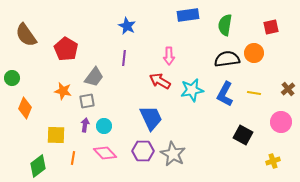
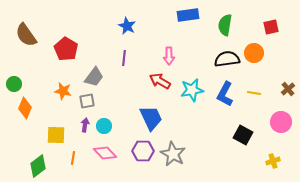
green circle: moved 2 px right, 6 px down
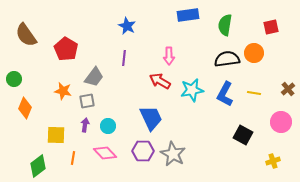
green circle: moved 5 px up
cyan circle: moved 4 px right
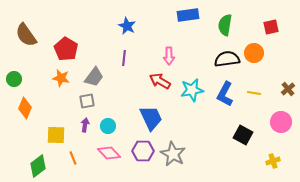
orange star: moved 2 px left, 13 px up
pink diamond: moved 4 px right
orange line: rotated 32 degrees counterclockwise
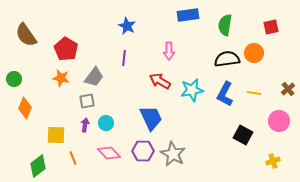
pink arrow: moved 5 px up
pink circle: moved 2 px left, 1 px up
cyan circle: moved 2 px left, 3 px up
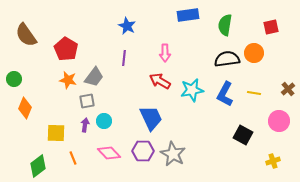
pink arrow: moved 4 px left, 2 px down
orange star: moved 7 px right, 2 px down
cyan circle: moved 2 px left, 2 px up
yellow square: moved 2 px up
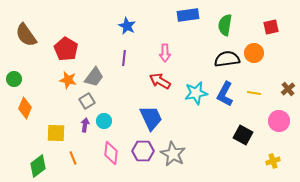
cyan star: moved 4 px right, 3 px down
gray square: rotated 21 degrees counterclockwise
pink diamond: moved 2 px right; rotated 50 degrees clockwise
